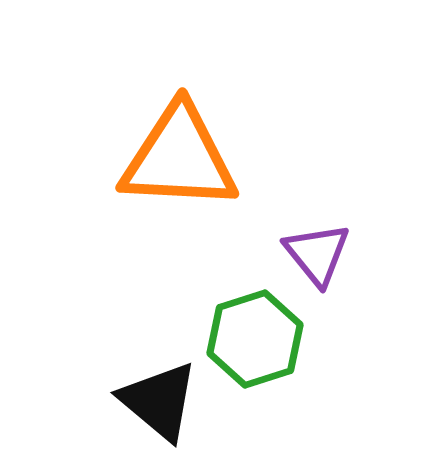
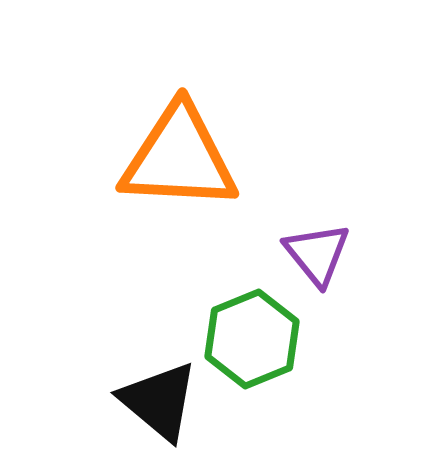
green hexagon: moved 3 px left; rotated 4 degrees counterclockwise
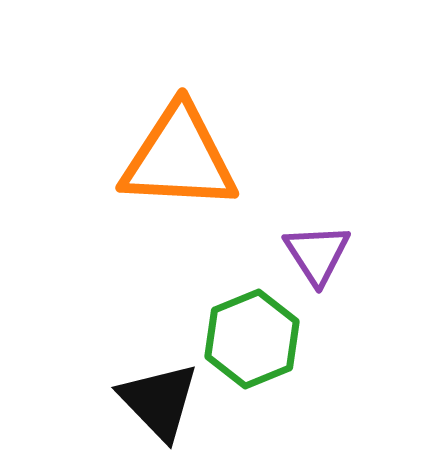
purple triangle: rotated 6 degrees clockwise
black triangle: rotated 6 degrees clockwise
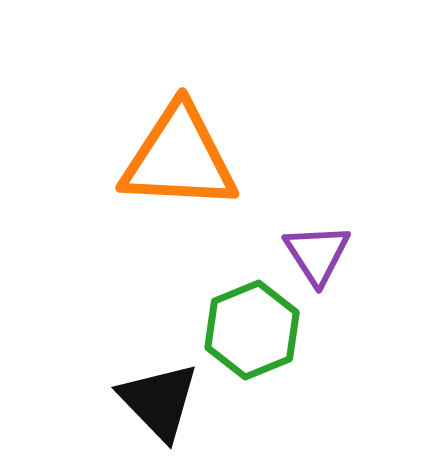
green hexagon: moved 9 px up
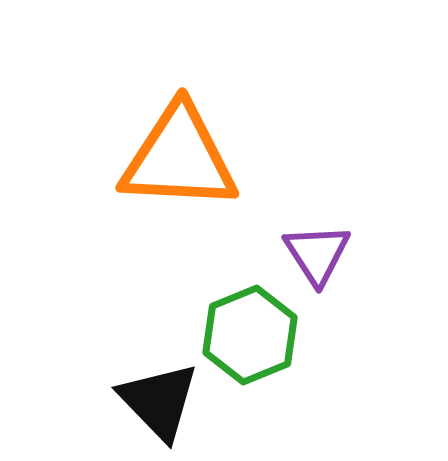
green hexagon: moved 2 px left, 5 px down
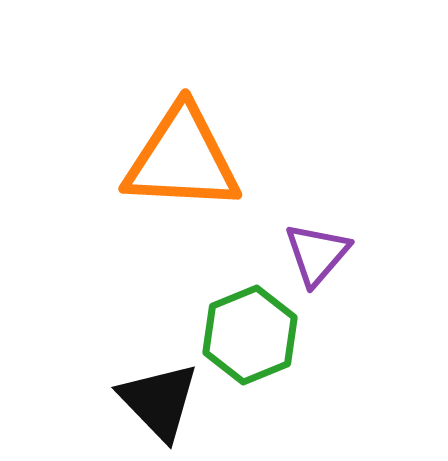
orange triangle: moved 3 px right, 1 px down
purple triangle: rotated 14 degrees clockwise
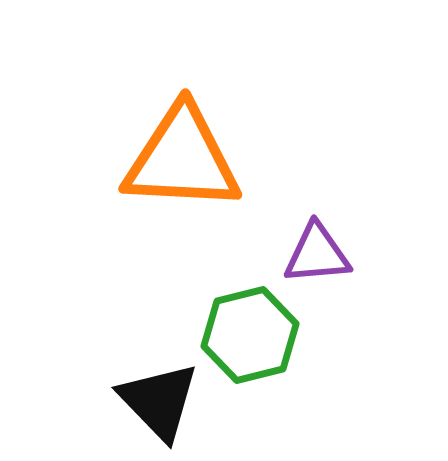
purple triangle: rotated 44 degrees clockwise
green hexagon: rotated 8 degrees clockwise
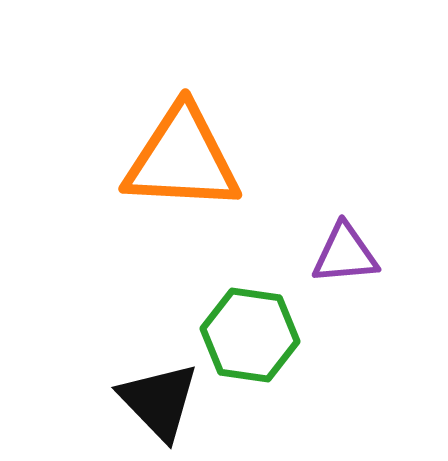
purple triangle: moved 28 px right
green hexagon: rotated 22 degrees clockwise
